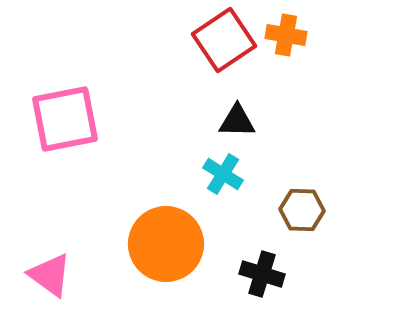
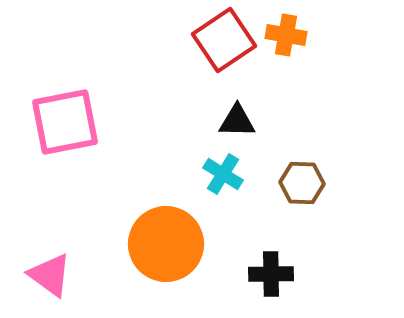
pink square: moved 3 px down
brown hexagon: moved 27 px up
black cross: moved 9 px right; rotated 18 degrees counterclockwise
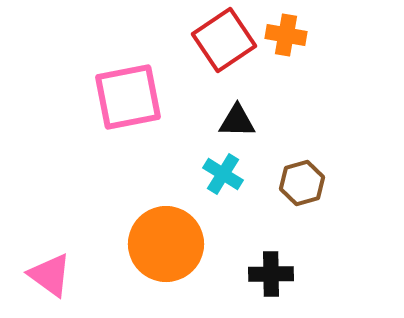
pink square: moved 63 px right, 25 px up
brown hexagon: rotated 18 degrees counterclockwise
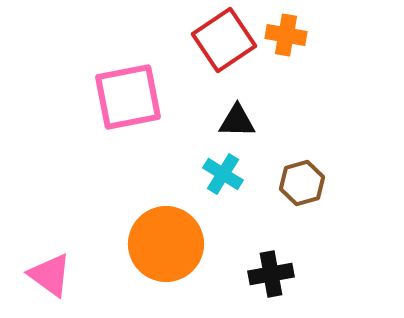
black cross: rotated 9 degrees counterclockwise
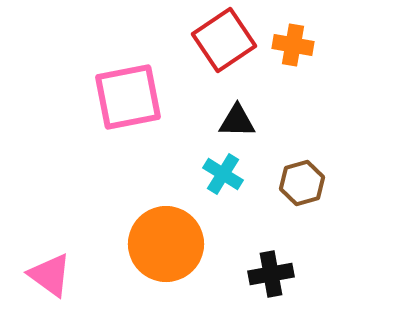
orange cross: moved 7 px right, 10 px down
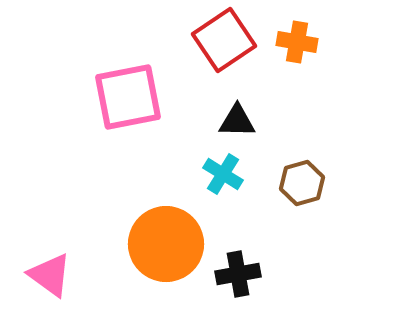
orange cross: moved 4 px right, 3 px up
black cross: moved 33 px left
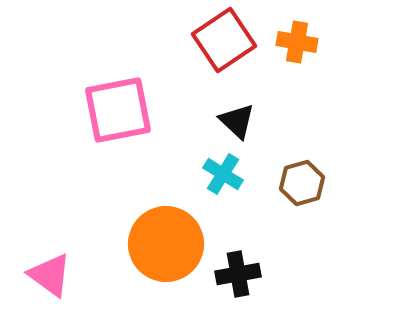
pink square: moved 10 px left, 13 px down
black triangle: rotated 42 degrees clockwise
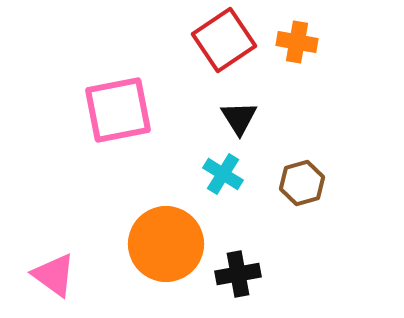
black triangle: moved 2 px right, 3 px up; rotated 15 degrees clockwise
pink triangle: moved 4 px right
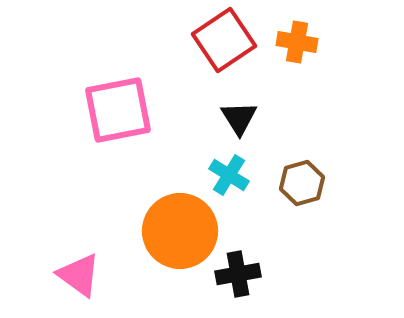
cyan cross: moved 6 px right, 1 px down
orange circle: moved 14 px right, 13 px up
pink triangle: moved 25 px right
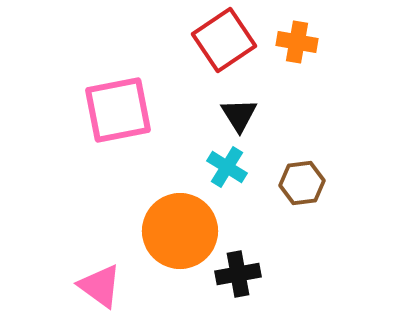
black triangle: moved 3 px up
cyan cross: moved 2 px left, 8 px up
brown hexagon: rotated 9 degrees clockwise
pink triangle: moved 21 px right, 11 px down
